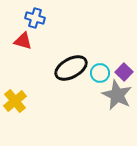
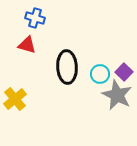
red triangle: moved 4 px right, 4 px down
black ellipse: moved 4 px left, 1 px up; rotated 64 degrees counterclockwise
cyan circle: moved 1 px down
yellow cross: moved 2 px up
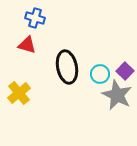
black ellipse: rotated 8 degrees counterclockwise
purple square: moved 1 px right, 1 px up
yellow cross: moved 4 px right, 6 px up
